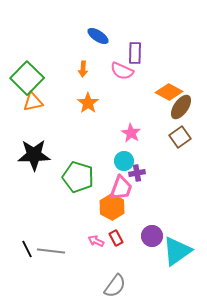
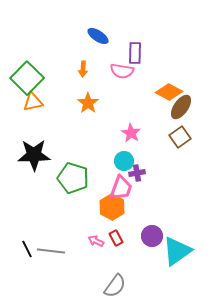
pink semicircle: rotated 15 degrees counterclockwise
green pentagon: moved 5 px left, 1 px down
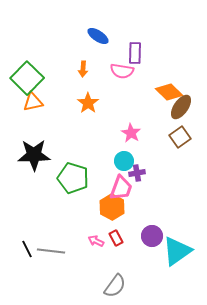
orange diamond: rotated 16 degrees clockwise
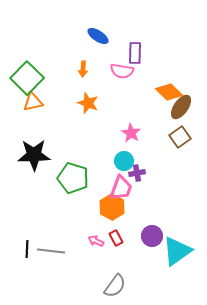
orange star: rotated 15 degrees counterclockwise
black line: rotated 30 degrees clockwise
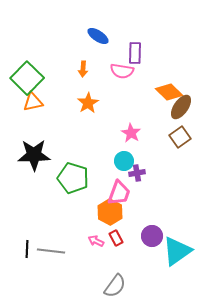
orange star: rotated 20 degrees clockwise
pink trapezoid: moved 2 px left, 5 px down
orange hexagon: moved 2 px left, 5 px down
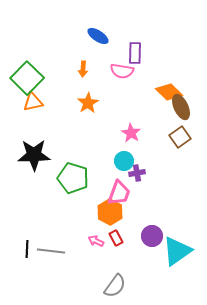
brown ellipse: rotated 60 degrees counterclockwise
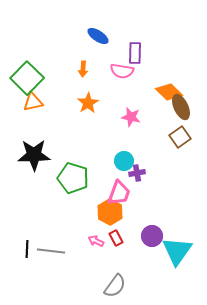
pink star: moved 16 px up; rotated 18 degrees counterclockwise
cyan triangle: rotated 20 degrees counterclockwise
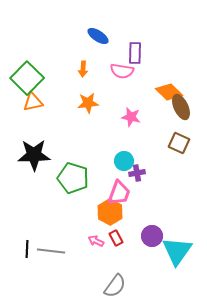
orange star: rotated 25 degrees clockwise
brown square: moved 1 px left, 6 px down; rotated 30 degrees counterclockwise
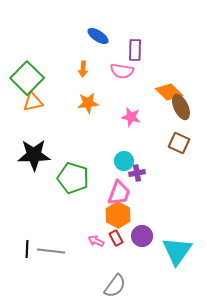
purple rectangle: moved 3 px up
orange hexagon: moved 8 px right, 3 px down
purple circle: moved 10 px left
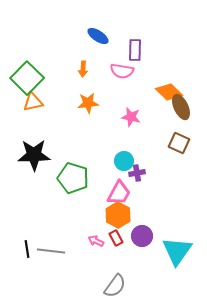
pink trapezoid: rotated 8 degrees clockwise
black line: rotated 12 degrees counterclockwise
